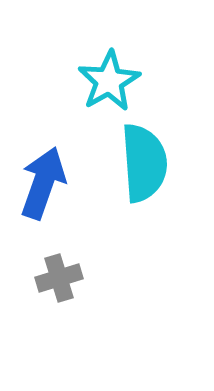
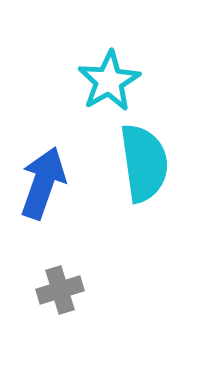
cyan semicircle: rotated 4 degrees counterclockwise
gray cross: moved 1 px right, 12 px down
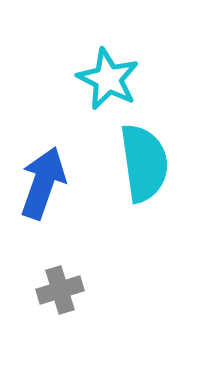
cyan star: moved 1 px left, 2 px up; rotated 16 degrees counterclockwise
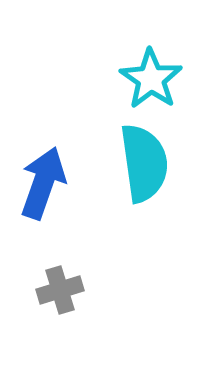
cyan star: moved 43 px right; rotated 8 degrees clockwise
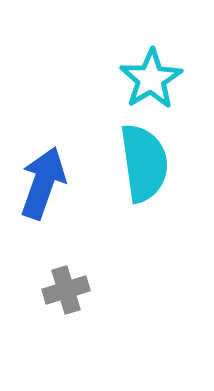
cyan star: rotated 6 degrees clockwise
gray cross: moved 6 px right
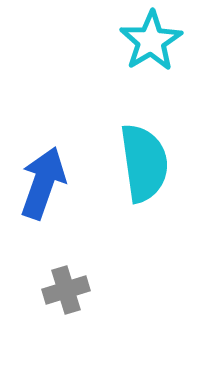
cyan star: moved 38 px up
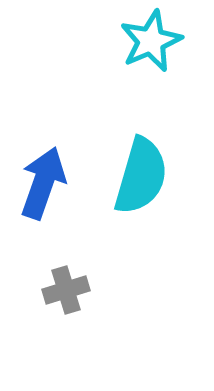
cyan star: rotated 8 degrees clockwise
cyan semicircle: moved 3 px left, 13 px down; rotated 24 degrees clockwise
